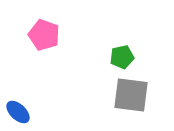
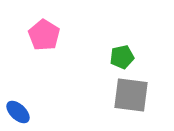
pink pentagon: rotated 12 degrees clockwise
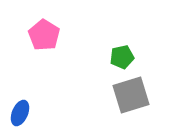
gray square: rotated 24 degrees counterclockwise
blue ellipse: moved 2 px right, 1 px down; rotated 70 degrees clockwise
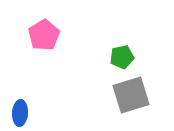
pink pentagon: rotated 8 degrees clockwise
blue ellipse: rotated 20 degrees counterclockwise
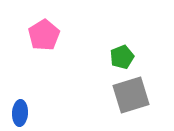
green pentagon: rotated 10 degrees counterclockwise
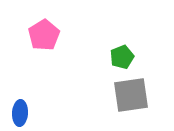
gray square: rotated 9 degrees clockwise
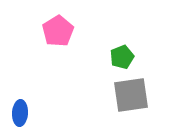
pink pentagon: moved 14 px right, 4 px up
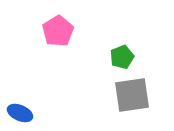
gray square: moved 1 px right
blue ellipse: rotated 70 degrees counterclockwise
